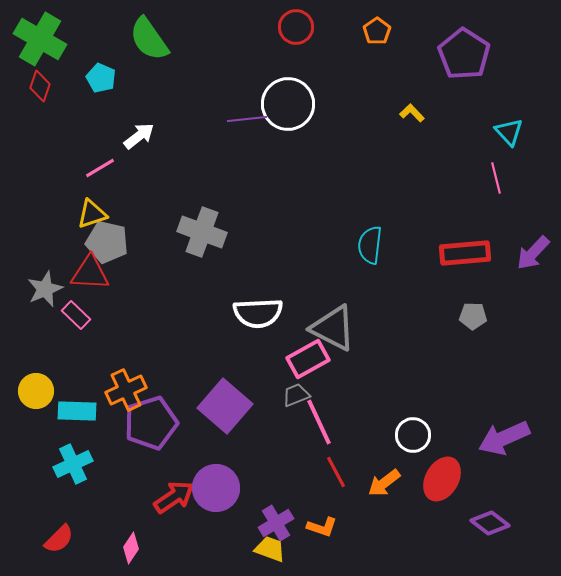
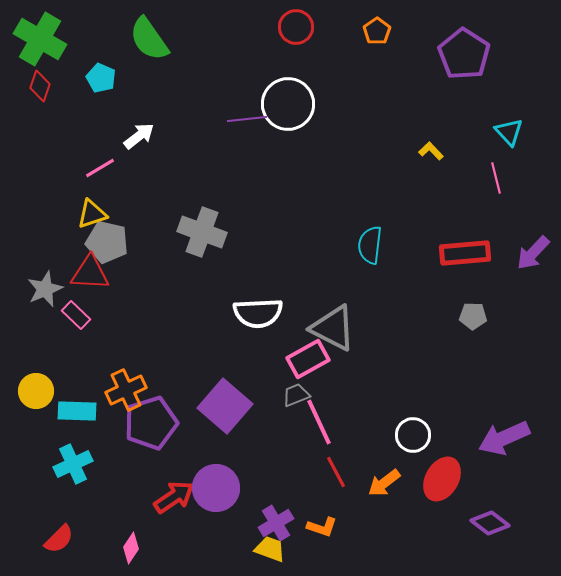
yellow L-shape at (412, 113): moved 19 px right, 38 px down
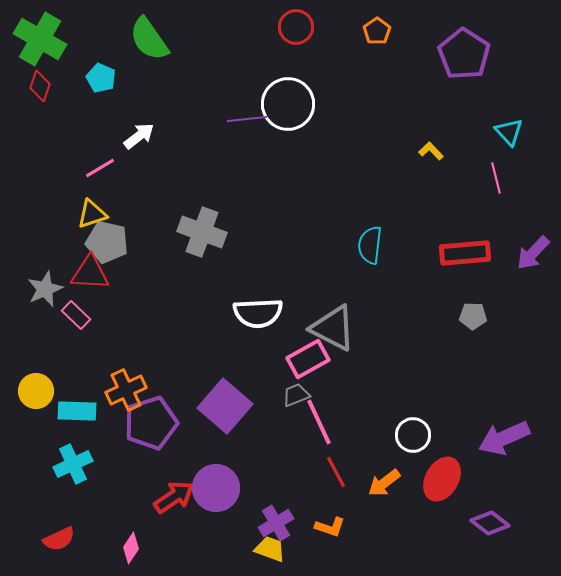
orange L-shape at (322, 527): moved 8 px right
red semicircle at (59, 539): rotated 20 degrees clockwise
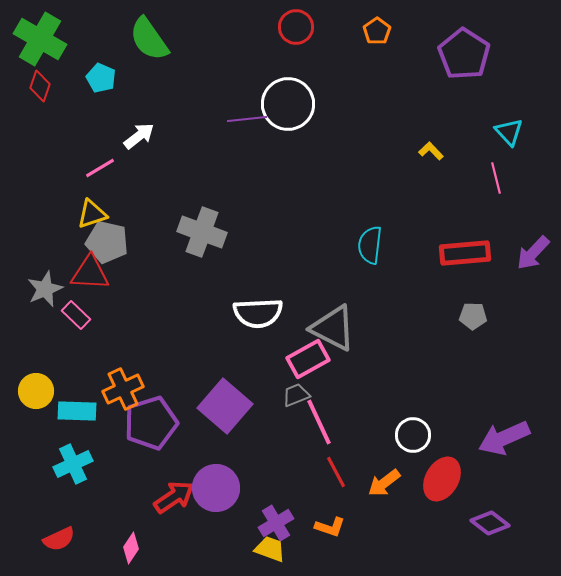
orange cross at (126, 390): moved 3 px left, 1 px up
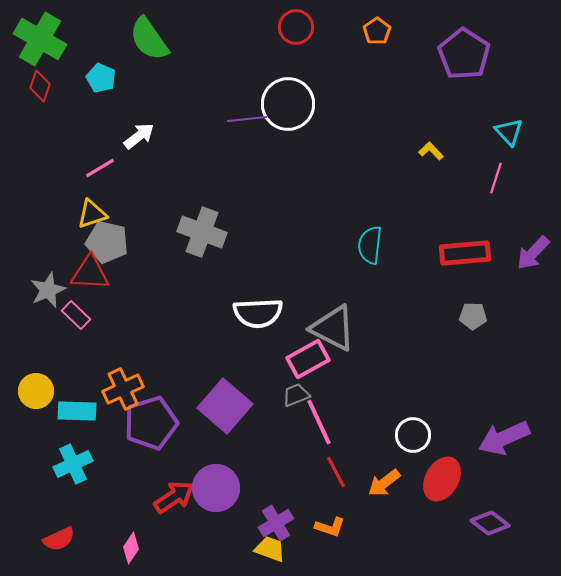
pink line at (496, 178): rotated 32 degrees clockwise
gray star at (45, 289): moved 3 px right, 1 px down
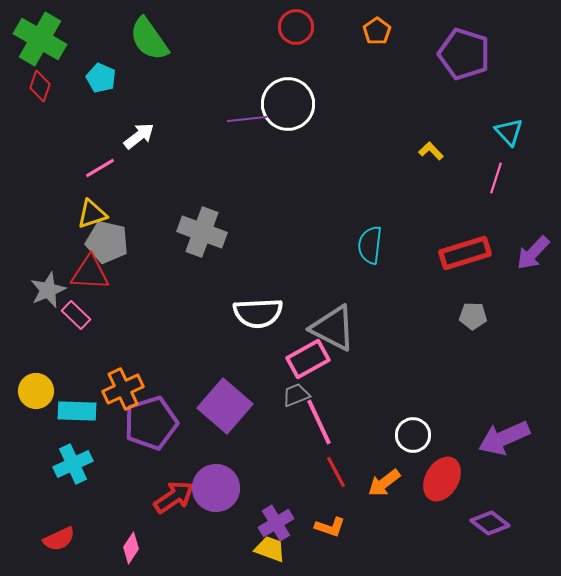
purple pentagon at (464, 54): rotated 15 degrees counterclockwise
red rectangle at (465, 253): rotated 12 degrees counterclockwise
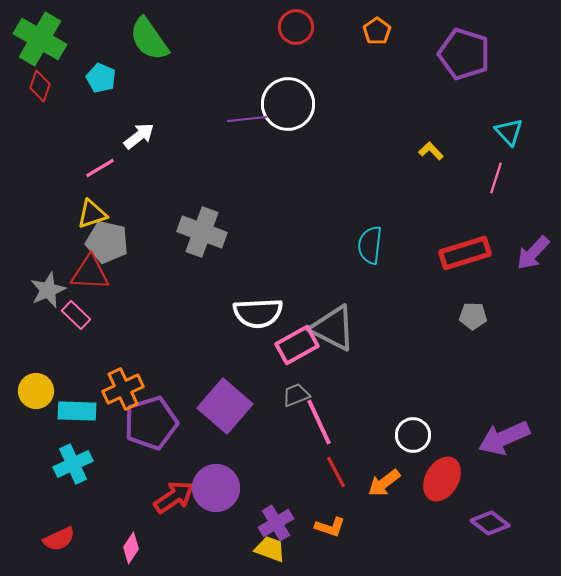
pink rectangle at (308, 359): moved 11 px left, 14 px up
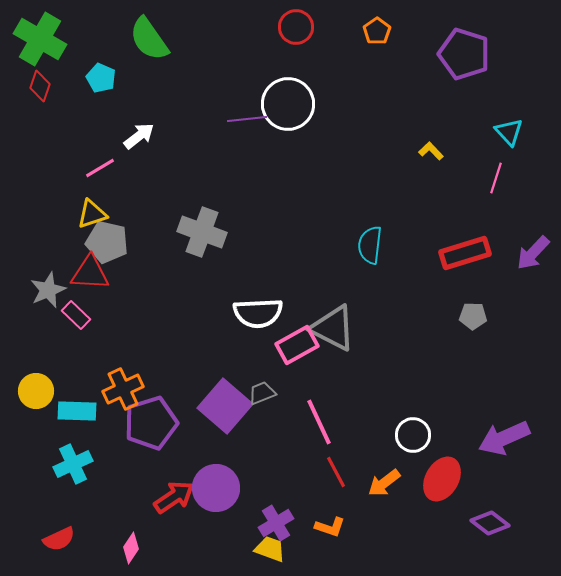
gray trapezoid at (296, 395): moved 34 px left, 2 px up
